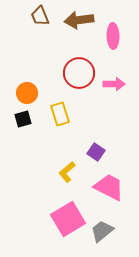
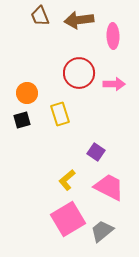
black square: moved 1 px left, 1 px down
yellow L-shape: moved 8 px down
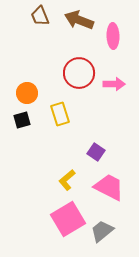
brown arrow: rotated 28 degrees clockwise
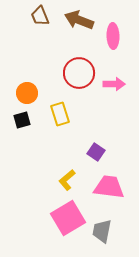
pink trapezoid: rotated 20 degrees counterclockwise
pink square: moved 1 px up
gray trapezoid: rotated 40 degrees counterclockwise
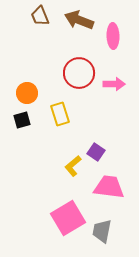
yellow L-shape: moved 6 px right, 14 px up
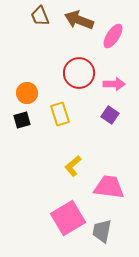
pink ellipse: rotated 35 degrees clockwise
purple square: moved 14 px right, 37 px up
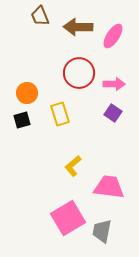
brown arrow: moved 1 px left, 7 px down; rotated 20 degrees counterclockwise
purple square: moved 3 px right, 2 px up
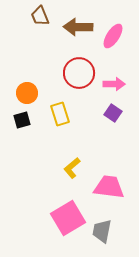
yellow L-shape: moved 1 px left, 2 px down
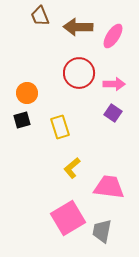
yellow rectangle: moved 13 px down
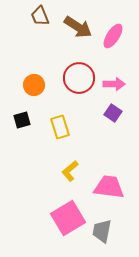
brown arrow: rotated 148 degrees counterclockwise
red circle: moved 5 px down
orange circle: moved 7 px right, 8 px up
yellow L-shape: moved 2 px left, 3 px down
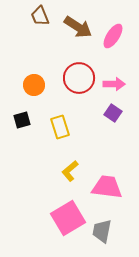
pink trapezoid: moved 2 px left
